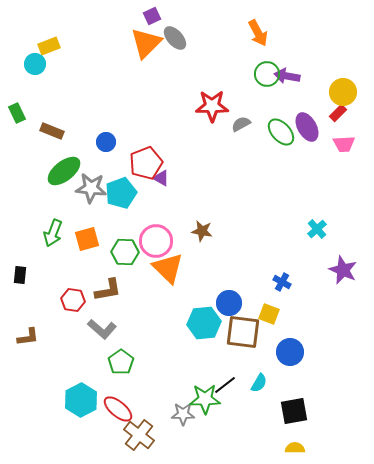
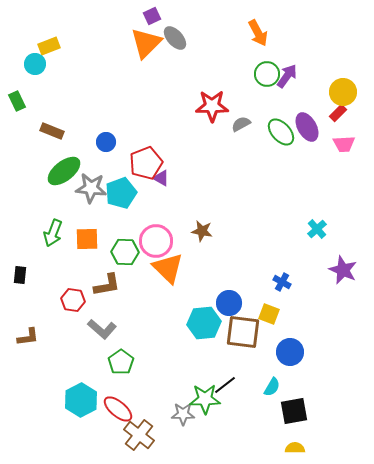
purple arrow at (287, 76): rotated 115 degrees clockwise
green rectangle at (17, 113): moved 12 px up
orange square at (87, 239): rotated 15 degrees clockwise
brown L-shape at (108, 290): moved 1 px left, 5 px up
cyan semicircle at (259, 383): moved 13 px right, 4 px down
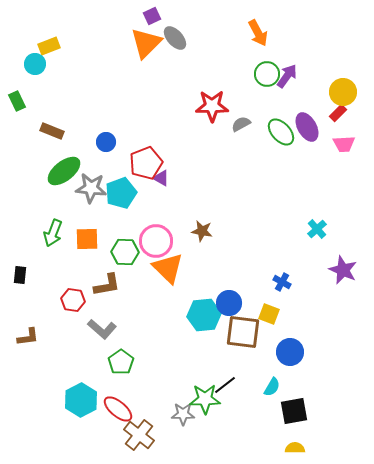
cyan hexagon at (204, 323): moved 8 px up
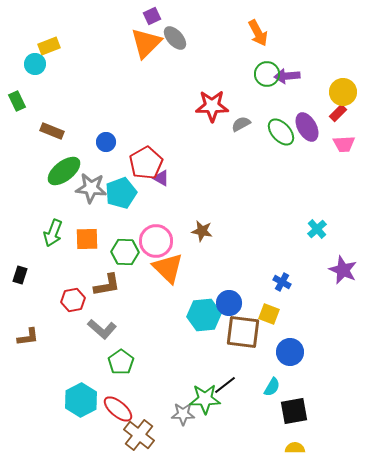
purple arrow at (287, 76): rotated 130 degrees counterclockwise
red pentagon at (146, 163): rotated 8 degrees counterclockwise
black rectangle at (20, 275): rotated 12 degrees clockwise
red hexagon at (73, 300): rotated 20 degrees counterclockwise
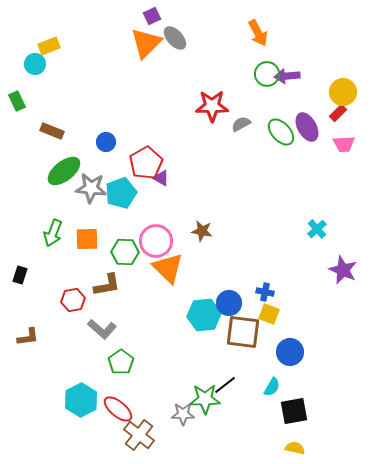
blue cross at (282, 282): moved 17 px left, 10 px down; rotated 18 degrees counterclockwise
yellow semicircle at (295, 448): rotated 12 degrees clockwise
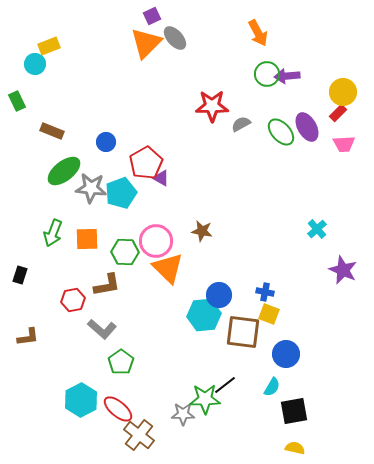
blue circle at (229, 303): moved 10 px left, 8 px up
blue circle at (290, 352): moved 4 px left, 2 px down
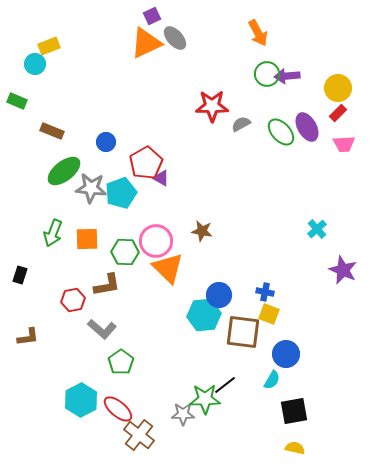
orange triangle at (146, 43): rotated 20 degrees clockwise
yellow circle at (343, 92): moved 5 px left, 4 px up
green rectangle at (17, 101): rotated 42 degrees counterclockwise
cyan semicircle at (272, 387): moved 7 px up
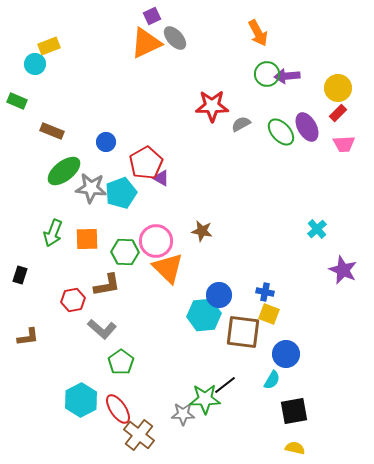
red ellipse at (118, 409): rotated 16 degrees clockwise
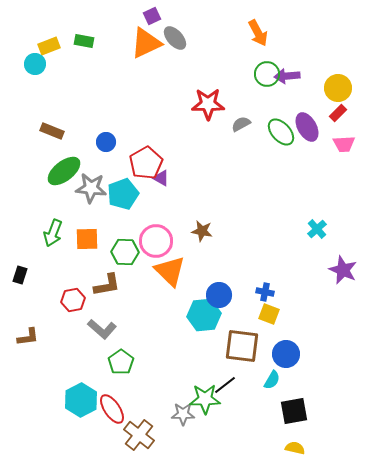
green rectangle at (17, 101): moved 67 px right, 60 px up; rotated 12 degrees counterclockwise
red star at (212, 106): moved 4 px left, 2 px up
cyan pentagon at (121, 193): moved 2 px right, 1 px down
orange triangle at (168, 268): moved 2 px right, 3 px down
brown square at (243, 332): moved 1 px left, 14 px down
red ellipse at (118, 409): moved 6 px left
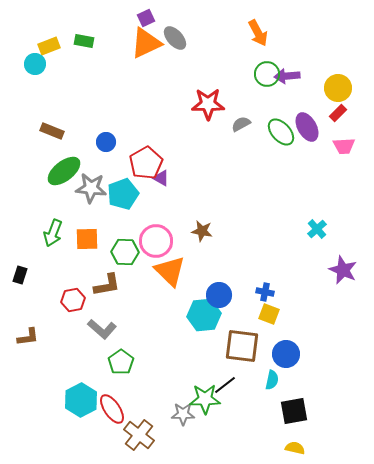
purple square at (152, 16): moved 6 px left, 2 px down
pink trapezoid at (344, 144): moved 2 px down
cyan semicircle at (272, 380): rotated 18 degrees counterclockwise
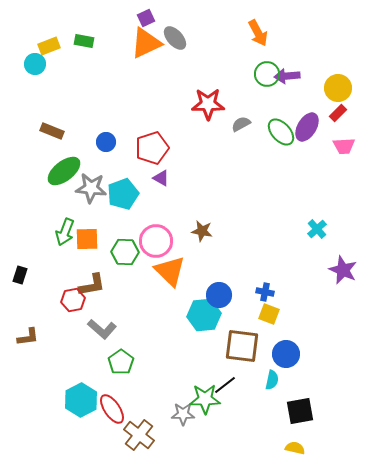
purple ellipse at (307, 127): rotated 60 degrees clockwise
red pentagon at (146, 163): moved 6 px right, 15 px up; rotated 12 degrees clockwise
green arrow at (53, 233): moved 12 px right, 1 px up
brown L-shape at (107, 285): moved 15 px left
black square at (294, 411): moved 6 px right
